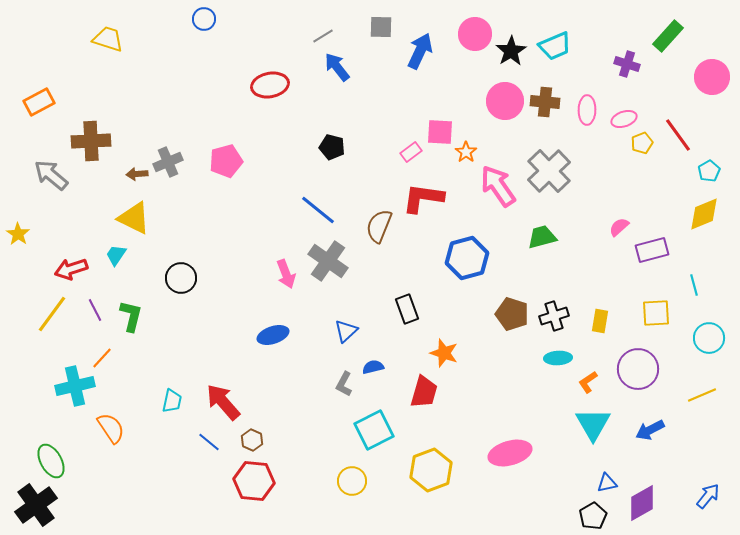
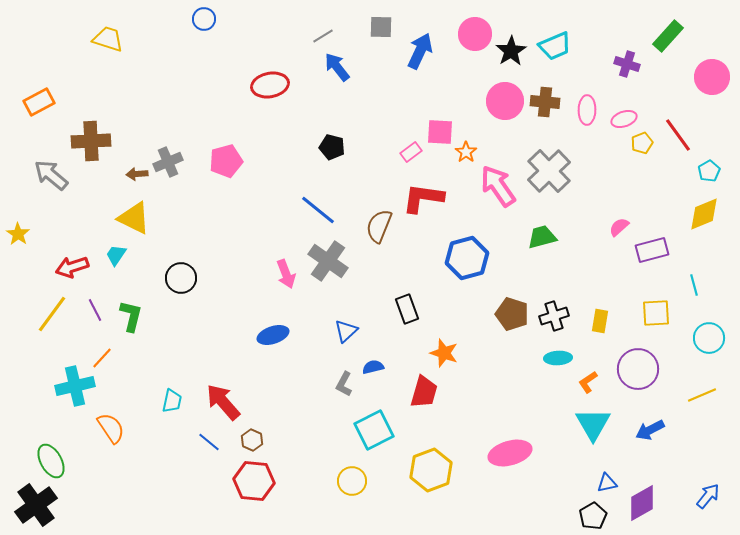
red arrow at (71, 269): moved 1 px right, 2 px up
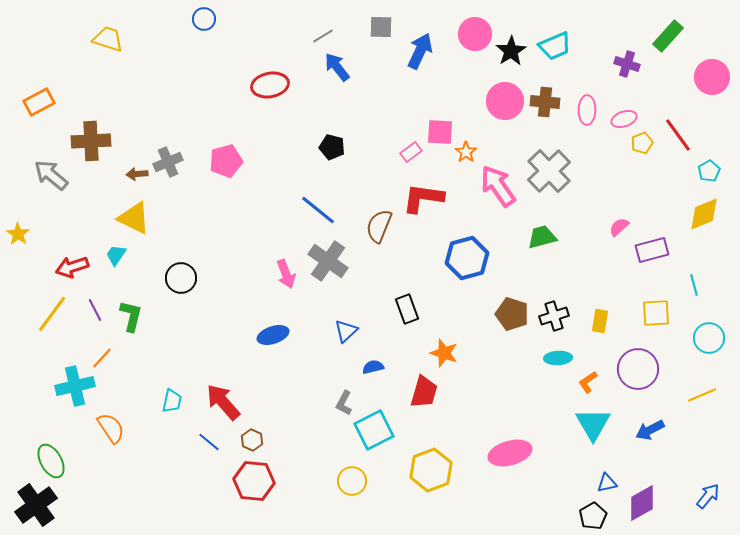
gray L-shape at (344, 384): moved 19 px down
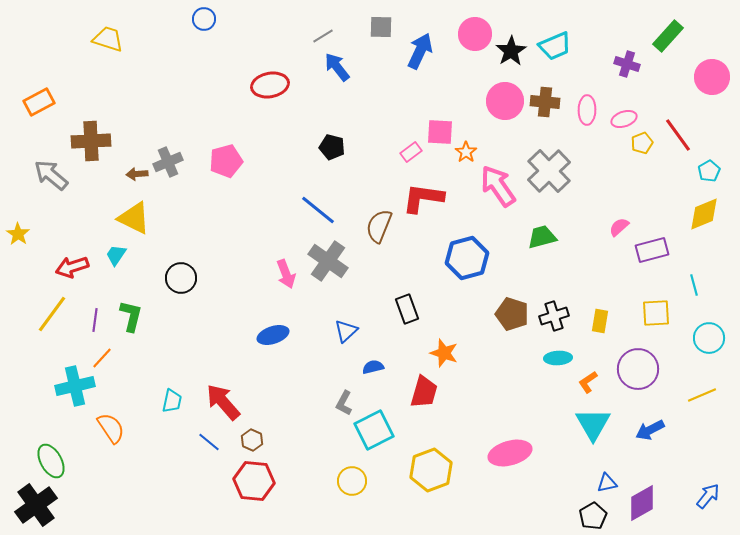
purple line at (95, 310): moved 10 px down; rotated 35 degrees clockwise
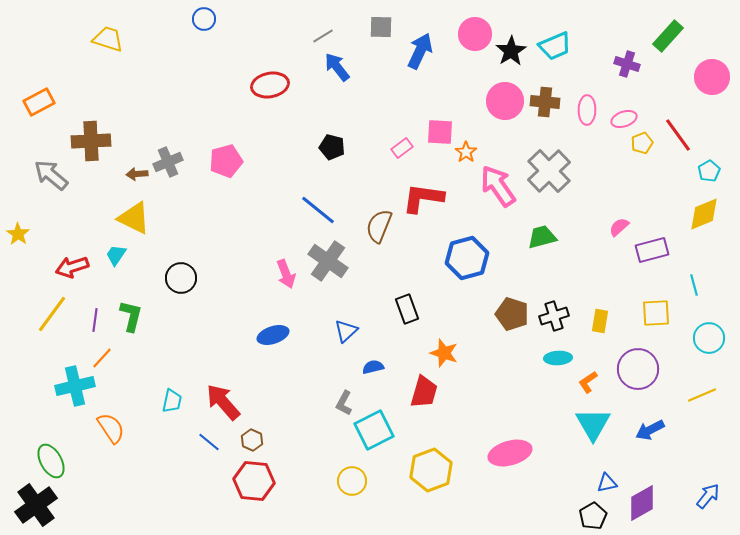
pink rectangle at (411, 152): moved 9 px left, 4 px up
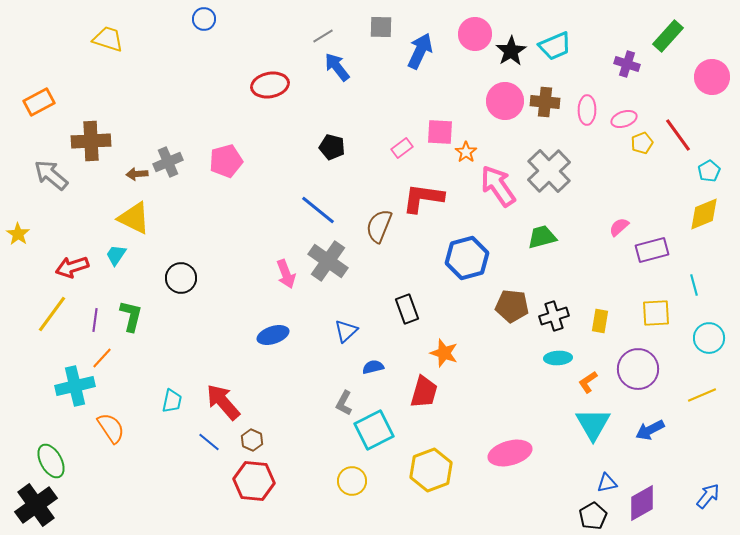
brown pentagon at (512, 314): moved 8 px up; rotated 12 degrees counterclockwise
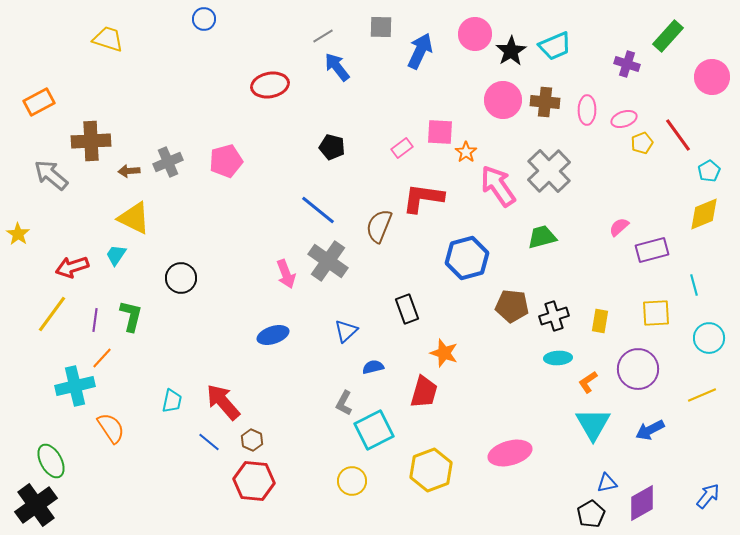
pink circle at (505, 101): moved 2 px left, 1 px up
brown arrow at (137, 174): moved 8 px left, 3 px up
black pentagon at (593, 516): moved 2 px left, 2 px up
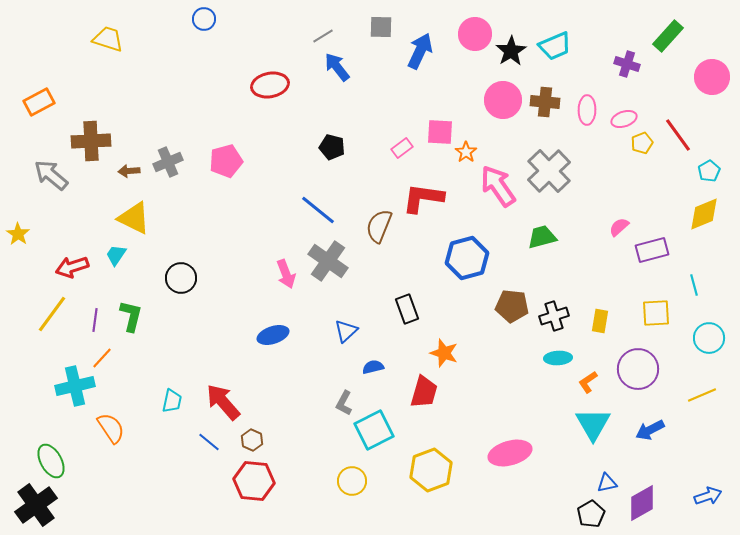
blue arrow at (708, 496): rotated 32 degrees clockwise
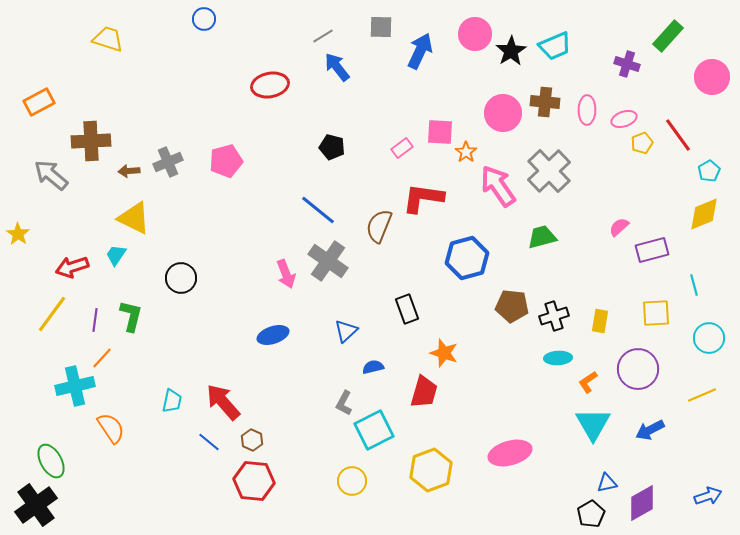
pink circle at (503, 100): moved 13 px down
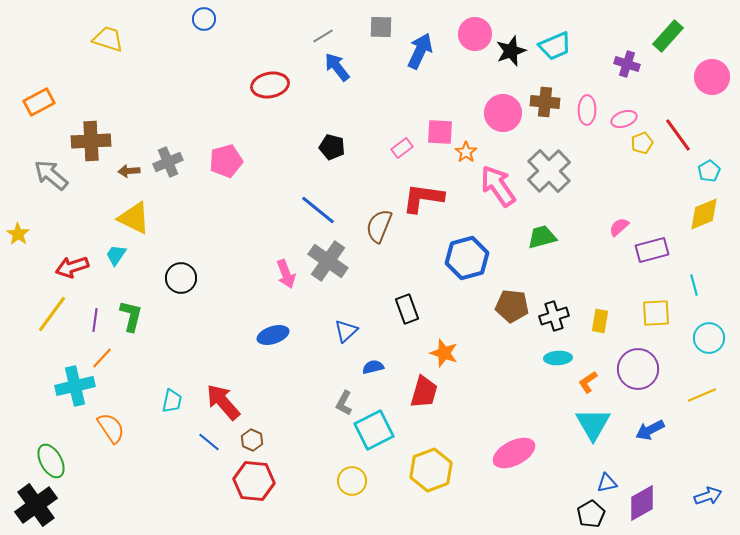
black star at (511, 51): rotated 12 degrees clockwise
pink ellipse at (510, 453): moved 4 px right; rotated 12 degrees counterclockwise
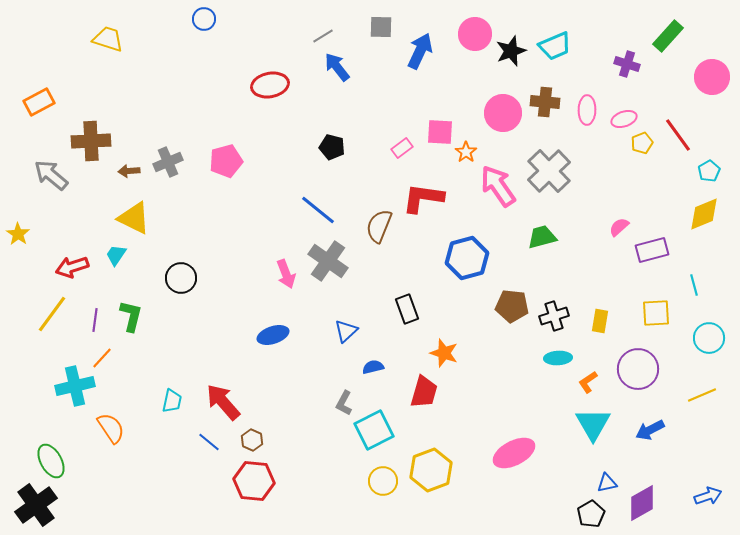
yellow circle at (352, 481): moved 31 px right
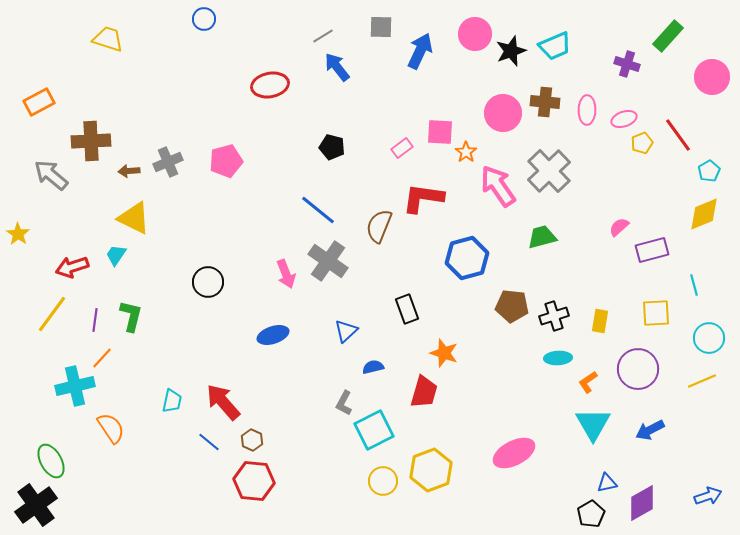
black circle at (181, 278): moved 27 px right, 4 px down
yellow line at (702, 395): moved 14 px up
